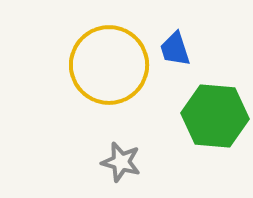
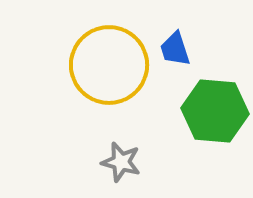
green hexagon: moved 5 px up
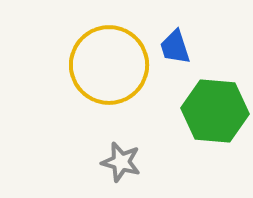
blue trapezoid: moved 2 px up
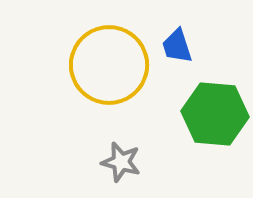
blue trapezoid: moved 2 px right, 1 px up
green hexagon: moved 3 px down
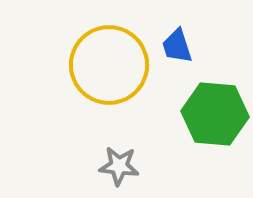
gray star: moved 2 px left, 4 px down; rotated 9 degrees counterclockwise
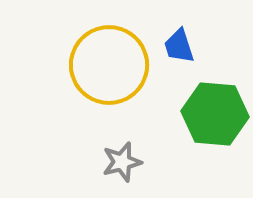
blue trapezoid: moved 2 px right
gray star: moved 3 px right, 4 px up; rotated 21 degrees counterclockwise
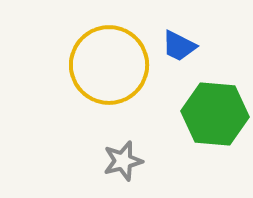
blue trapezoid: rotated 45 degrees counterclockwise
gray star: moved 1 px right, 1 px up
